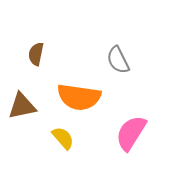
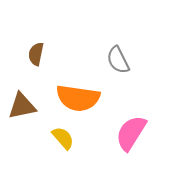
orange semicircle: moved 1 px left, 1 px down
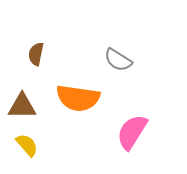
gray semicircle: rotated 32 degrees counterclockwise
brown triangle: rotated 12 degrees clockwise
pink semicircle: moved 1 px right, 1 px up
yellow semicircle: moved 36 px left, 7 px down
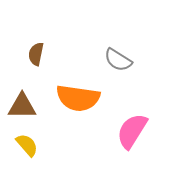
pink semicircle: moved 1 px up
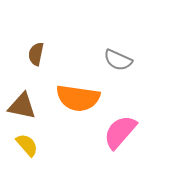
gray semicircle: rotated 8 degrees counterclockwise
brown triangle: rotated 12 degrees clockwise
pink semicircle: moved 12 px left, 1 px down; rotated 9 degrees clockwise
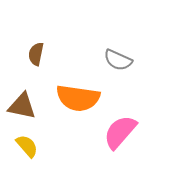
yellow semicircle: moved 1 px down
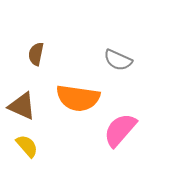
brown triangle: rotated 12 degrees clockwise
pink semicircle: moved 2 px up
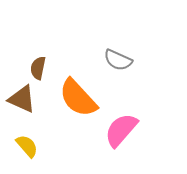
brown semicircle: moved 2 px right, 14 px down
orange semicircle: rotated 39 degrees clockwise
brown triangle: moved 7 px up
pink semicircle: moved 1 px right
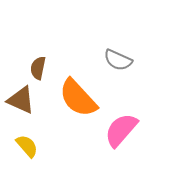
brown triangle: moved 1 px left, 1 px down
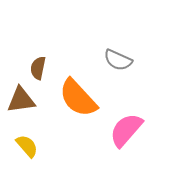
brown triangle: rotated 32 degrees counterclockwise
pink semicircle: moved 5 px right
